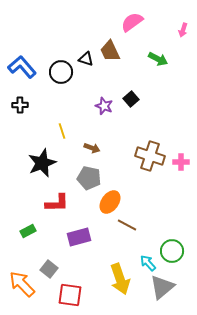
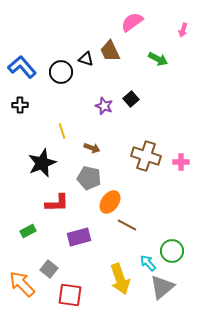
brown cross: moved 4 px left
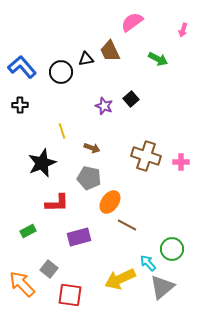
black triangle: rotated 28 degrees counterclockwise
green circle: moved 2 px up
yellow arrow: rotated 84 degrees clockwise
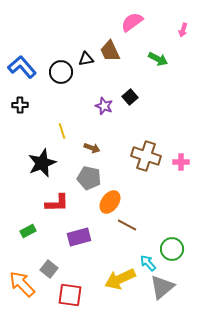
black square: moved 1 px left, 2 px up
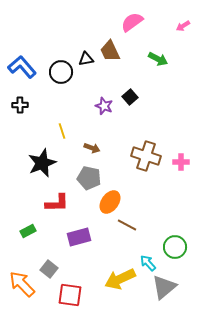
pink arrow: moved 4 px up; rotated 40 degrees clockwise
green circle: moved 3 px right, 2 px up
gray triangle: moved 2 px right
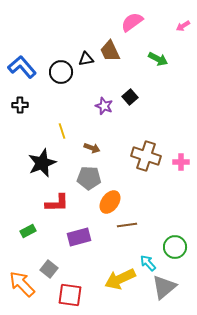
gray pentagon: rotated 10 degrees counterclockwise
brown line: rotated 36 degrees counterclockwise
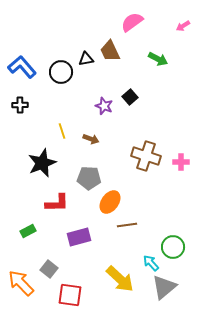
brown arrow: moved 1 px left, 9 px up
green circle: moved 2 px left
cyan arrow: moved 3 px right
yellow arrow: rotated 112 degrees counterclockwise
orange arrow: moved 1 px left, 1 px up
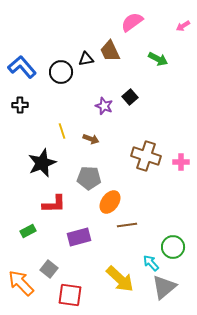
red L-shape: moved 3 px left, 1 px down
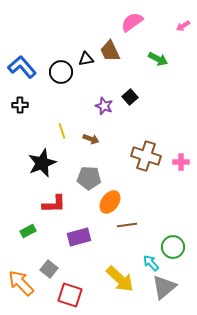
red square: rotated 10 degrees clockwise
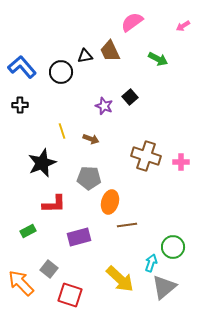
black triangle: moved 1 px left, 3 px up
orange ellipse: rotated 20 degrees counterclockwise
cyan arrow: rotated 60 degrees clockwise
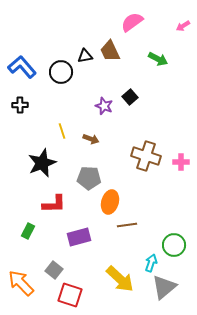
green rectangle: rotated 35 degrees counterclockwise
green circle: moved 1 px right, 2 px up
gray square: moved 5 px right, 1 px down
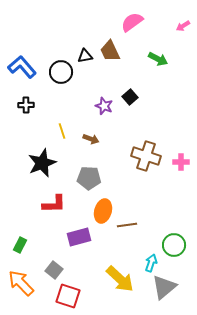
black cross: moved 6 px right
orange ellipse: moved 7 px left, 9 px down
green rectangle: moved 8 px left, 14 px down
red square: moved 2 px left, 1 px down
